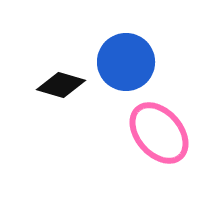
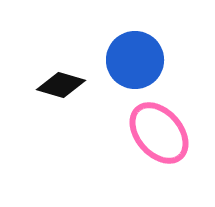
blue circle: moved 9 px right, 2 px up
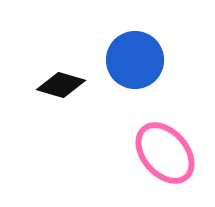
pink ellipse: moved 6 px right, 20 px down
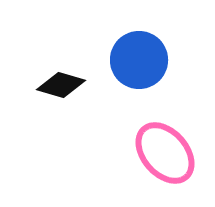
blue circle: moved 4 px right
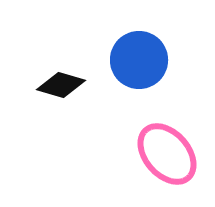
pink ellipse: moved 2 px right, 1 px down
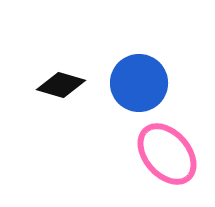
blue circle: moved 23 px down
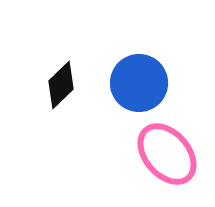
black diamond: rotated 60 degrees counterclockwise
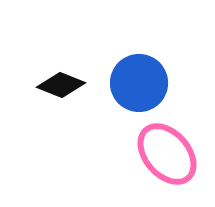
black diamond: rotated 66 degrees clockwise
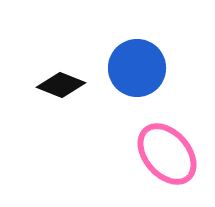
blue circle: moved 2 px left, 15 px up
